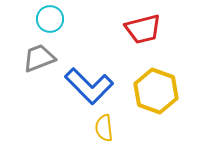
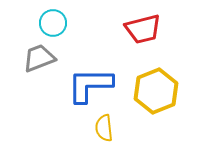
cyan circle: moved 3 px right, 4 px down
blue L-shape: moved 1 px right, 1 px up; rotated 135 degrees clockwise
yellow hexagon: rotated 18 degrees clockwise
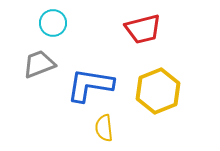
gray trapezoid: moved 6 px down
blue L-shape: rotated 9 degrees clockwise
yellow hexagon: moved 2 px right
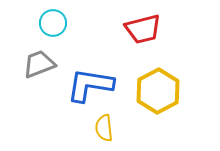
yellow hexagon: rotated 6 degrees counterclockwise
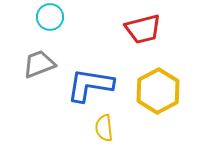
cyan circle: moved 3 px left, 6 px up
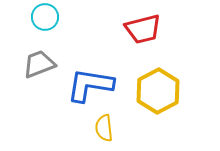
cyan circle: moved 5 px left
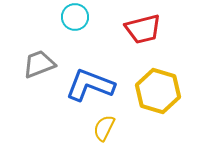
cyan circle: moved 30 px right
blue L-shape: rotated 12 degrees clockwise
yellow hexagon: rotated 15 degrees counterclockwise
yellow semicircle: rotated 32 degrees clockwise
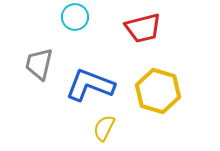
red trapezoid: moved 1 px up
gray trapezoid: rotated 56 degrees counterclockwise
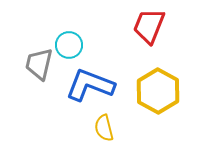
cyan circle: moved 6 px left, 28 px down
red trapezoid: moved 6 px right, 2 px up; rotated 126 degrees clockwise
yellow hexagon: rotated 12 degrees clockwise
yellow semicircle: rotated 40 degrees counterclockwise
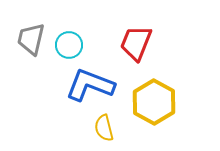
red trapezoid: moved 13 px left, 17 px down
gray trapezoid: moved 8 px left, 25 px up
yellow hexagon: moved 4 px left, 11 px down
